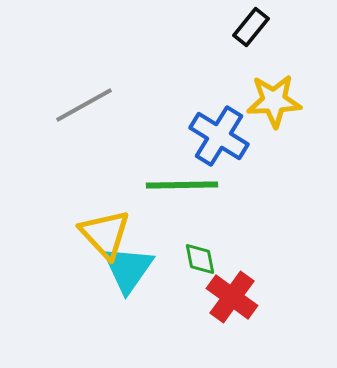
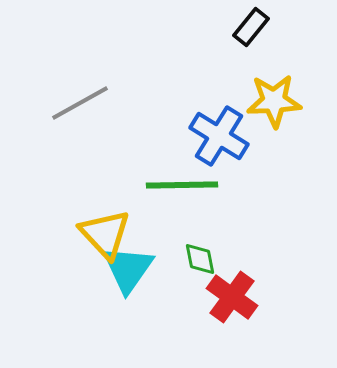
gray line: moved 4 px left, 2 px up
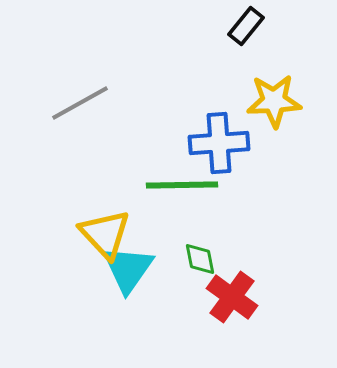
black rectangle: moved 5 px left, 1 px up
blue cross: moved 7 px down; rotated 36 degrees counterclockwise
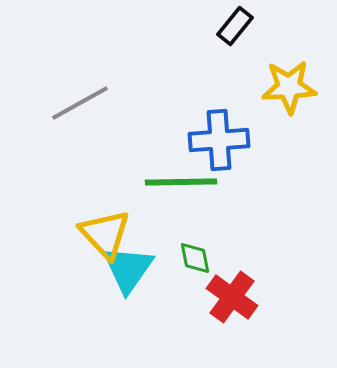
black rectangle: moved 11 px left
yellow star: moved 15 px right, 14 px up
blue cross: moved 3 px up
green line: moved 1 px left, 3 px up
green diamond: moved 5 px left, 1 px up
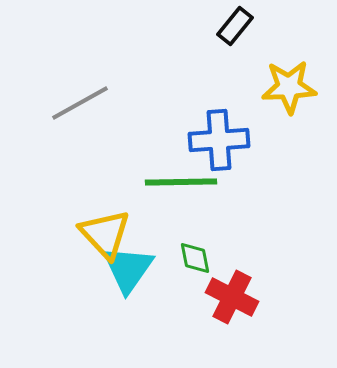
red cross: rotated 9 degrees counterclockwise
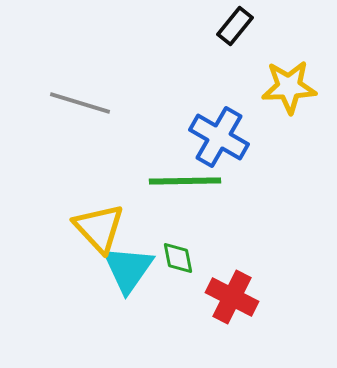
gray line: rotated 46 degrees clockwise
blue cross: moved 3 px up; rotated 34 degrees clockwise
green line: moved 4 px right, 1 px up
yellow triangle: moved 6 px left, 6 px up
green diamond: moved 17 px left
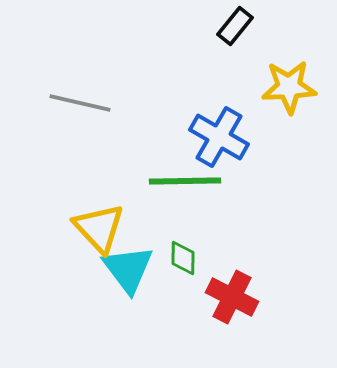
gray line: rotated 4 degrees counterclockwise
green diamond: moved 5 px right; rotated 12 degrees clockwise
cyan triangle: rotated 12 degrees counterclockwise
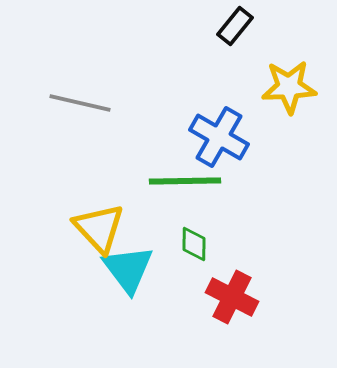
green diamond: moved 11 px right, 14 px up
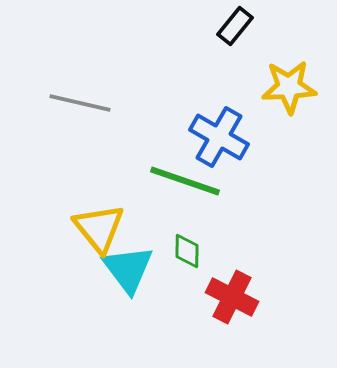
green line: rotated 20 degrees clockwise
yellow triangle: rotated 4 degrees clockwise
green diamond: moved 7 px left, 7 px down
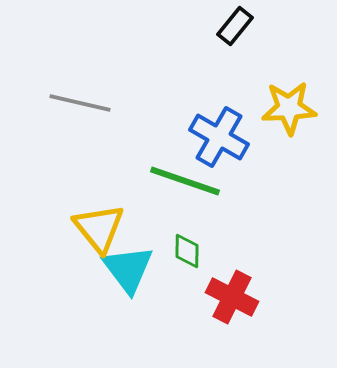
yellow star: moved 21 px down
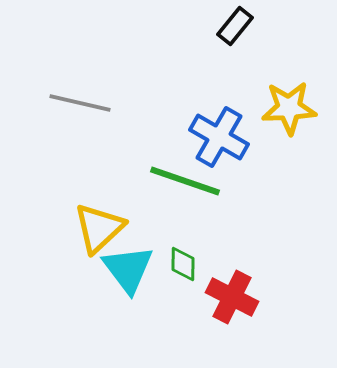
yellow triangle: rotated 26 degrees clockwise
green diamond: moved 4 px left, 13 px down
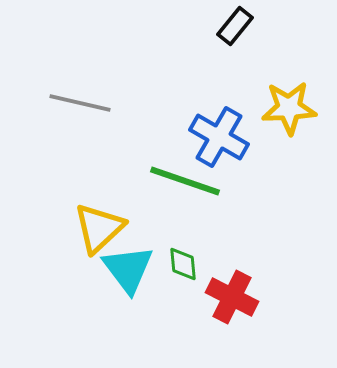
green diamond: rotated 6 degrees counterclockwise
